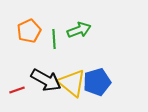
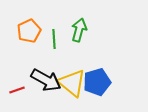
green arrow: rotated 55 degrees counterclockwise
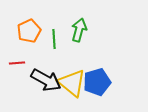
red line: moved 27 px up; rotated 14 degrees clockwise
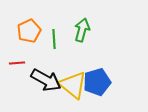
green arrow: moved 3 px right
yellow triangle: moved 1 px right, 2 px down
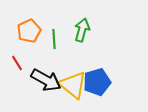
red line: rotated 63 degrees clockwise
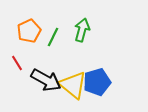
green line: moved 1 px left, 2 px up; rotated 30 degrees clockwise
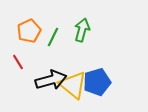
red line: moved 1 px right, 1 px up
black arrow: moved 5 px right; rotated 44 degrees counterclockwise
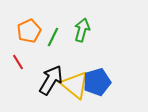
black arrow: rotated 44 degrees counterclockwise
yellow triangle: moved 2 px right
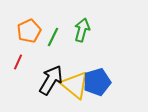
red line: rotated 56 degrees clockwise
